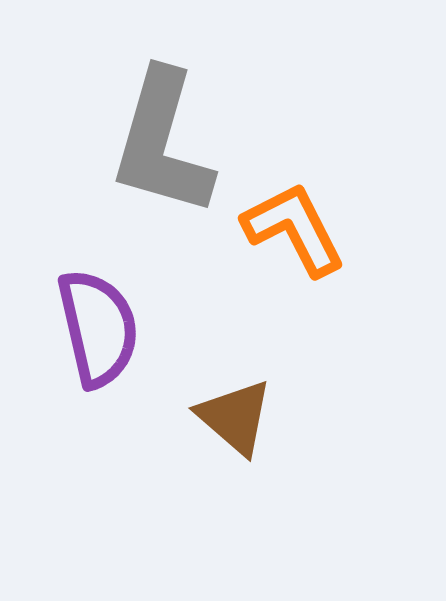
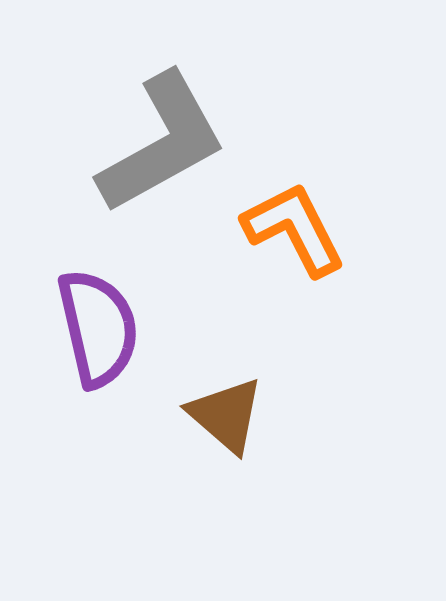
gray L-shape: rotated 135 degrees counterclockwise
brown triangle: moved 9 px left, 2 px up
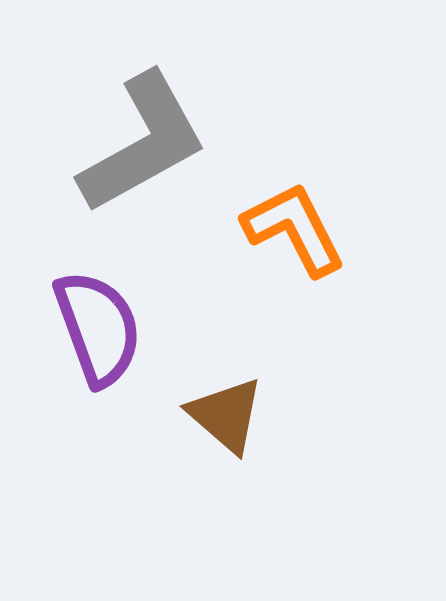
gray L-shape: moved 19 px left
purple semicircle: rotated 7 degrees counterclockwise
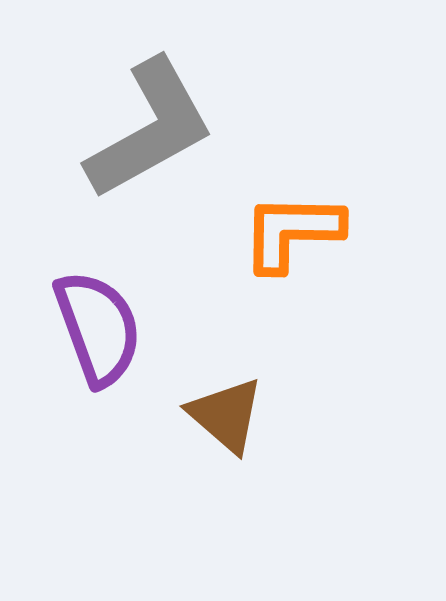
gray L-shape: moved 7 px right, 14 px up
orange L-shape: moved 2 px left, 3 px down; rotated 62 degrees counterclockwise
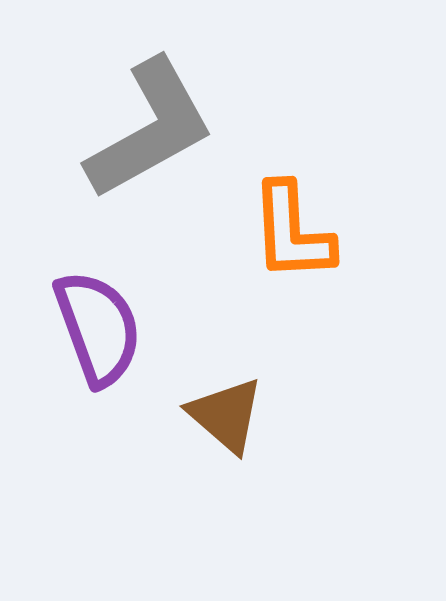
orange L-shape: rotated 94 degrees counterclockwise
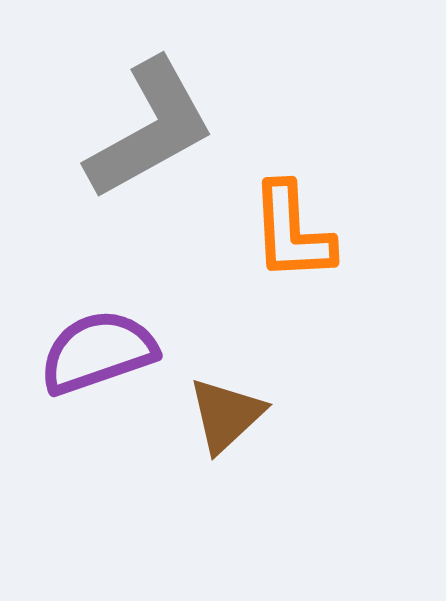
purple semicircle: moved 24 px down; rotated 89 degrees counterclockwise
brown triangle: rotated 36 degrees clockwise
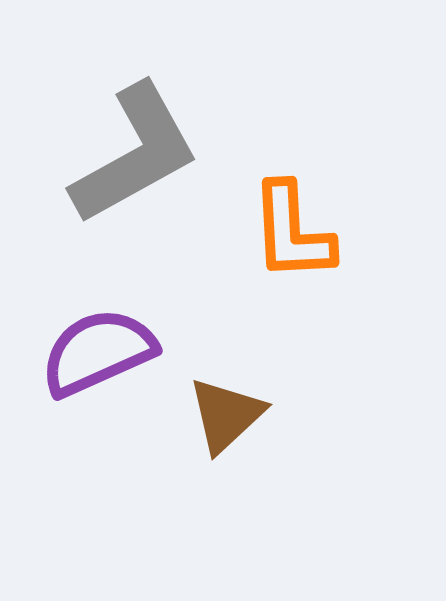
gray L-shape: moved 15 px left, 25 px down
purple semicircle: rotated 5 degrees counterclockwise
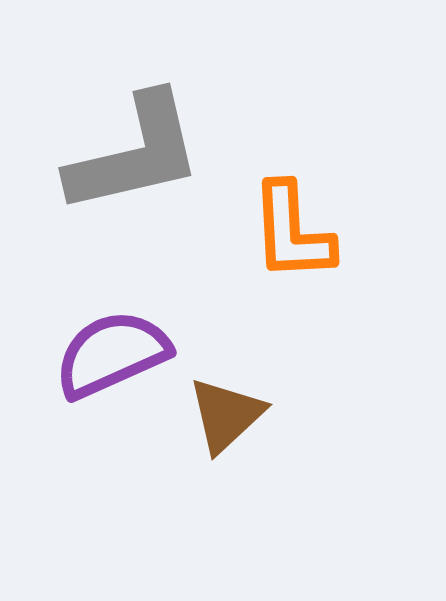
gray L-shape: rotated 16 degrees clockwise
purple semicircle: moved 14 px right, 2 px down
